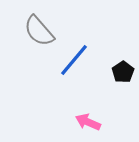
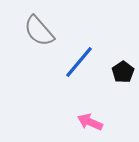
blue line: moved 5 px right, 2 px down
pink arrow: moved 2 px right
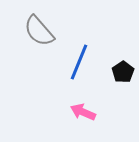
blue line: rotated 18 degrees counterclockwise
pink arrow: moved 7 px left, 10 px up
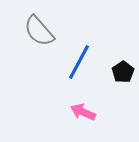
blue line: rotated 6 degrees clockwise
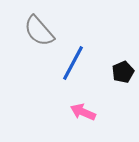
blue line: moved 6 px left, 1 px down
black pentagon: rotated 10 degrees clockwise
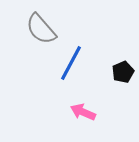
gray semicircle: moved 2 px right, 2 px up
blue line: moved 2 px left
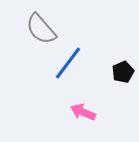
blue line: moved 3 px left; rotated 9 degrees clockwise
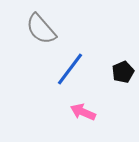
blue line: moved 2 px right, 6 px down
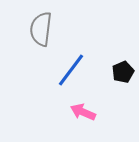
gray semicircle: rotated 48 degrees clockwise
blue line: moved 1 px right, 1 px down
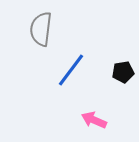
black pentagon: rotated 15 degrees clockwise
pink arrow: moved 11 px right, 8 px down
